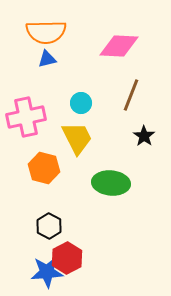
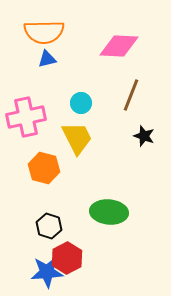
orange semicircle: moved 2 px left
black star: rotated 15 degrees counterclockwise
green ellipse: moved 2 px left, 29 px down
black hexagon: rotated 10 degrees counterclockwise
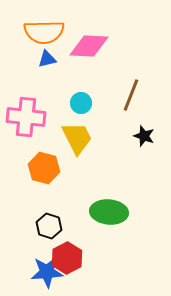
pink diamond: moved 30 px left
pink cross: rotated 18 degrees clockwise
